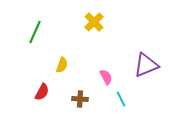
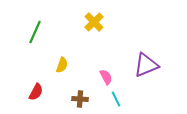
red semicircle: moved 6 px left
cyan line: moved 5 px left
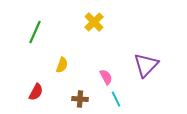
purple triangle: rotated 24 degrees counterclockwise
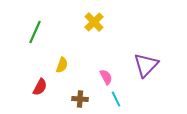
red semicircle: moved 4 px right, 5 px up
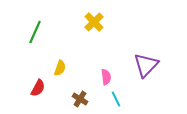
yellow semicircle: moved 2 px left, 3 px down
pink semicircle: rotated 21 degrees clockwise
red semicircle: moved 2 px left, 1 px down
brown cross: rotated 28 degrees clockwise
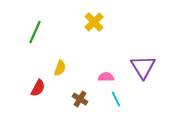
purple triangle: moved 3 px left, 2 px down; rotated 16 degrees counterclockwise
pink semicircle: rotated 84 degrees counterclockwise
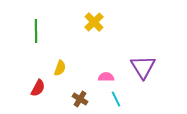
green line: moved 1 px right, 1 px up; rotated 25 degrees counterclockwise
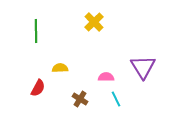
yellow semicircle: rotated 112 degrees counterclockwise
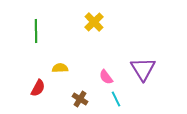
purple triangle: moved 2 px down
pink semicircle: rotated 126 degrees counterclockwise
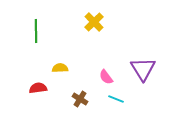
red semicircle: rotated 126 degrees counterclockwise
cyan line: rotated 42 degrees counterclockwise
